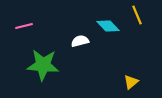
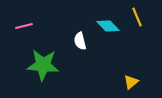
yellow line: moved 2 px down
white semicircle: rotated 90 degrees counterclockwise
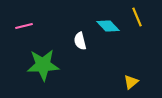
green star: rotated 8 degrees counterclockwise
